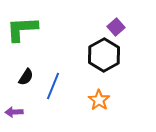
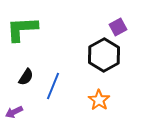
purple square: moved 2 px right; rotated 12 degrees clockwise
purple arrow: rotated 24 degrees counterclockwise
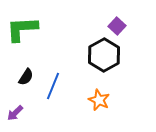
purple square: moved 1 px left, 1 px up; rotated 18 degrees counterclockwise
orange star: rotated 10 degrees counterclockwise
purple arrow: moved 1 px right, 1 px down; rotated 18 degrees counterclockwise
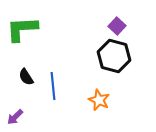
black hexagon: moved 10 px right, 1 px down; rotated 16 degrees counterclockwise
black semicircle: rotated 114 degrees clockwise
blue line: rotated 28 degrees counterclockwise
purple arrow: moved 4 px down
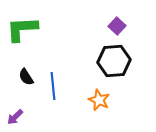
black hexagon: moved 5 px down; rotated 20 degrees counterclockwise
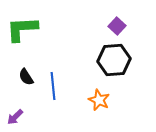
black hexagon: moved 1 px up
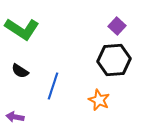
green L-shape: rotated 144 degrees counterclockwise
black semicircle: moved 6 px left, 6 px up; rotated 24 degrees counterclockwise
blue line: rotated 24 degrees clockwise
purple arrow: rotated 54 degrees clockwise
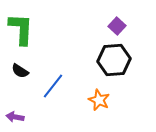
green L-shape: moved 1 px left; rotated 120 degrees counterclockwise
blue line: rotated 20 degrees clockwise
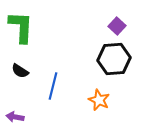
green L-shape: moved 2 px up
black hexagon: moved 1 px up
blue line: rotated 24 degrees counterclockwise
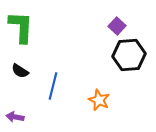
black hexagon: moved 15 px right, 4 px up
